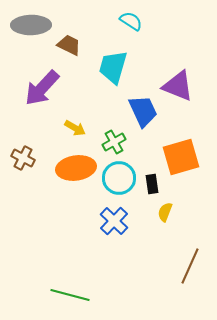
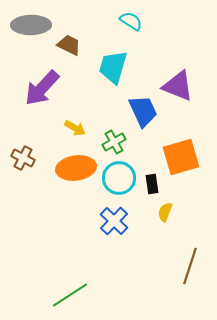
brown line: rotated 6 degrees counterclockwise
green line: rotated 48 degrees counterclockwise
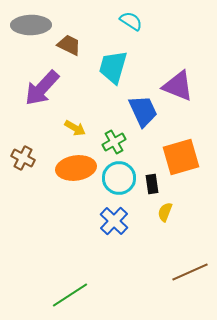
brown line: moved 6 px down; rotated 48 degrees clockwise
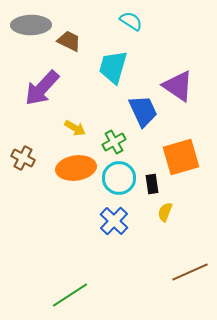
brown trapezoid: moved 4 px up
purple triangle: rotated 12 degrees clockwise
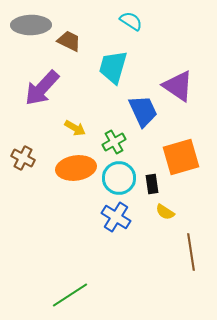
yellow semicircle: rotated 78 degrees counterclockwise
blue cross: moved 2 px right, 4 px up; rotated 12 degrees counterclockwise
brown line: moved 1 px right, 20 px up; rotated 75 degrees counterclockwise
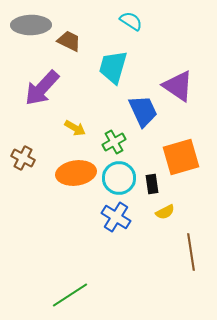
orange ellipse: moved 5 px down
yellow semicircle: rotated 60 degrees counterclockwise
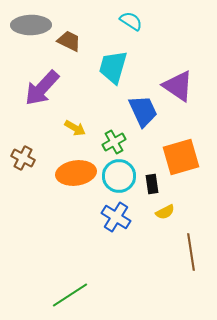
cyan circle: moved 2 px up
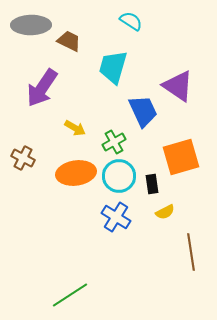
purple arrow: rotated 9 degrees counterclockwise
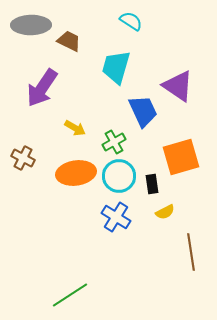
cyan trapezoid: moved 3 px right
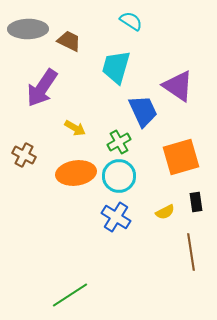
gray ellipse: moved 3 px left, 4 px down
green cross: moved 5 px right
brown cross: moved 1 px right, 3 px up
black rectangle: moved 44 px right, 18 px down
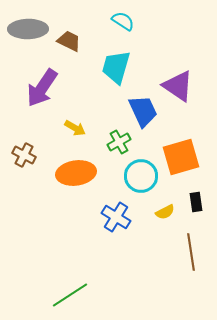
cyan semicircle: moved 8 px left
cyan circle: moved 22 px right
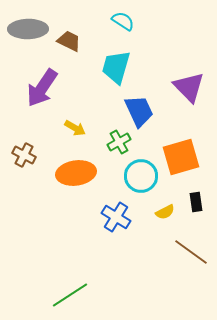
purple triangle: moved 11 px right, 1 px down; rotated 12 degrees clockwise
blue trapezoid: moved 4 px left
brown line: rotated 45 degrees counterclockwise
